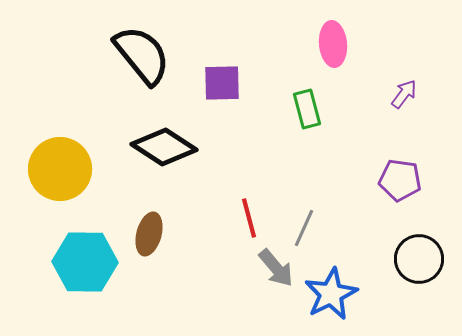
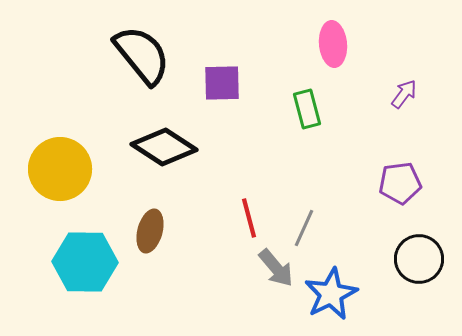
purple pentagon: moved 3 px down; rotated 15 degrees counterclockwise
brown ellipse: moved 1 px right, 3 px up
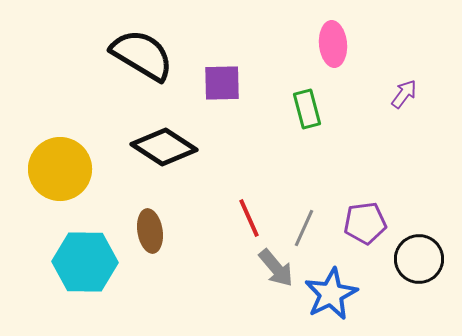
black semicircle: rotated 20 degrees counterclockwise
purple pentagon: moved 35 px left, 40 px down
red line: rotated 9 degrees counterclockwise
brown ellipse: rotated 24 degrees counterclockwise
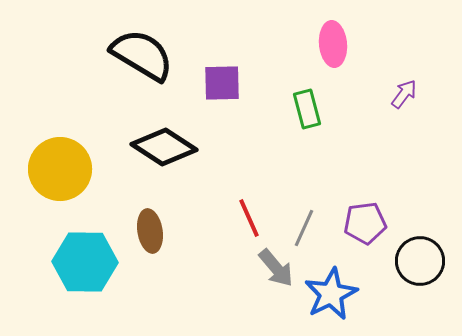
black circle: moved 1 px right, 2 px down
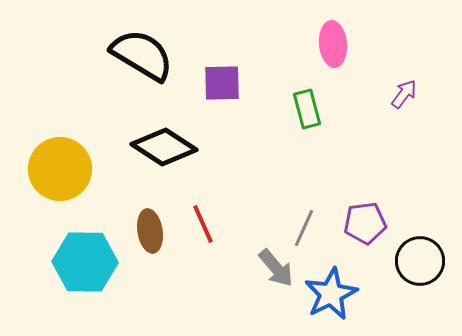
red line: moved 46 px left, 6 px down
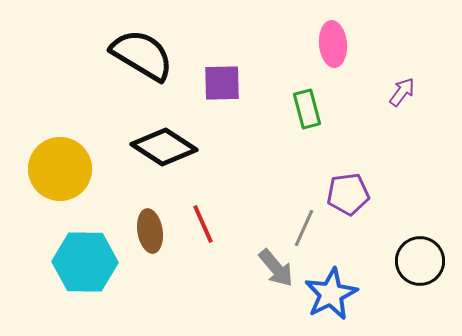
purple arrow: moved 2 px left, 2 px up
purple pentagon: moved 17 px left, 29 px up
